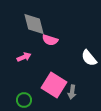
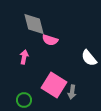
pink arrow: rotated 56 degrees counterclockwise
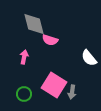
green circle: moved 6 px up
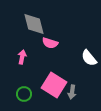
pink semicircle: moved 3 px down
pink arrow: moved 2 px left
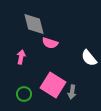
pink arrow: moved 1 px left
pink square: moved 1 px left
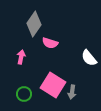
gray diamond: rotated 50 degrees clockwise
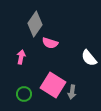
gray diamond: moved 1 px right
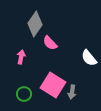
pink semicircle: rotated 28 degrees clockwise
